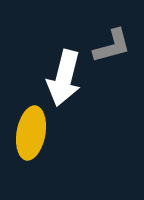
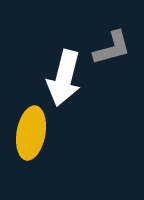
gray L-shape: moved 2 px down
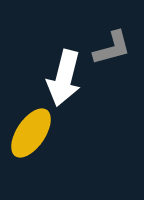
yellow ellipse: rotated 24 degrees clockwise
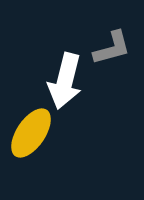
white arrow: moved 1 px right, 3 px down
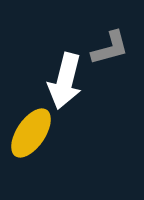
gray L-shape: moved 2 px left
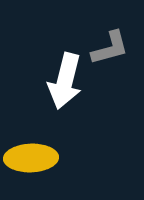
yellow ellipse: moved 25 px down; rotated 54 degrees clockwise
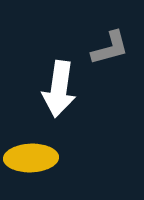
white arrow: moved 6 px left, 8 px down; rotated 6 degrees counterclockwise
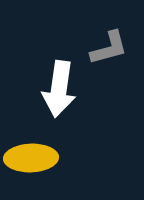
gray L-shape: moved 1 px left
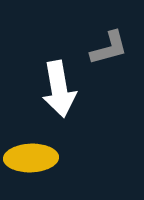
white arrow: rotated 18 degrees counterclockwise
